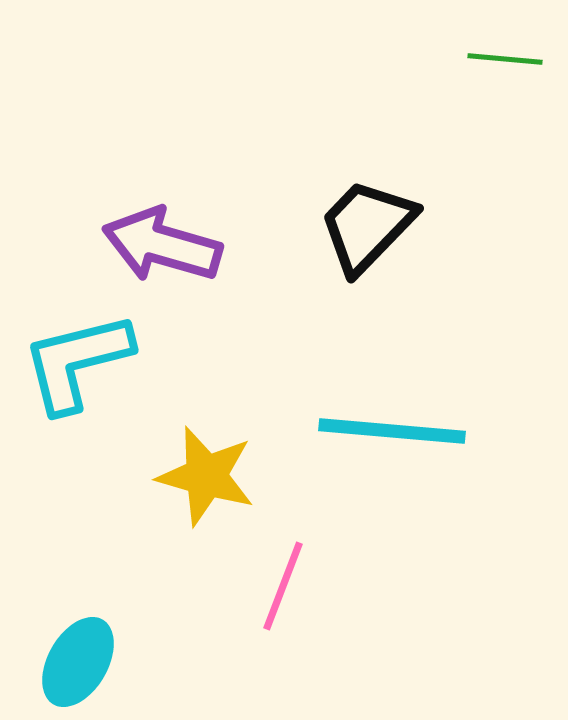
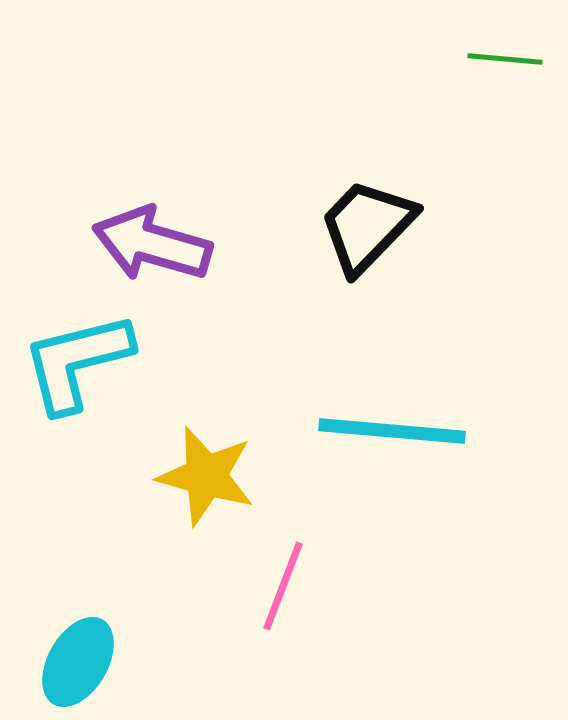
purple arrow: moved 10 px left, 1 px up
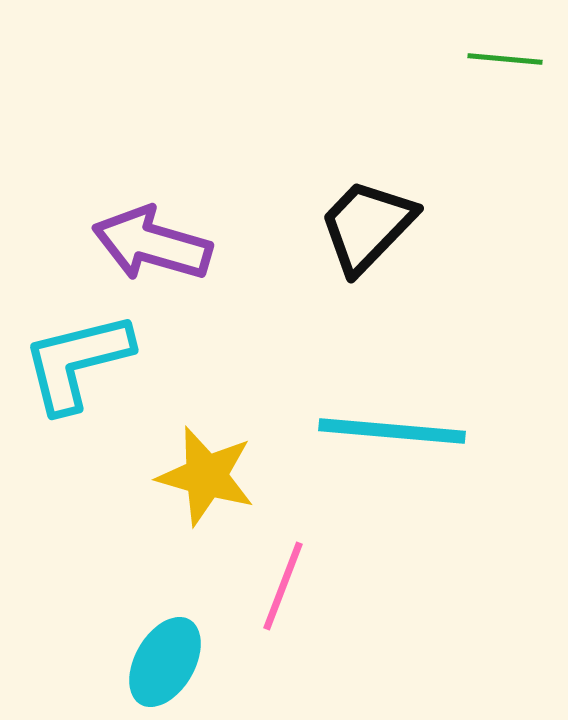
cyan ellipse: moved 87 px right
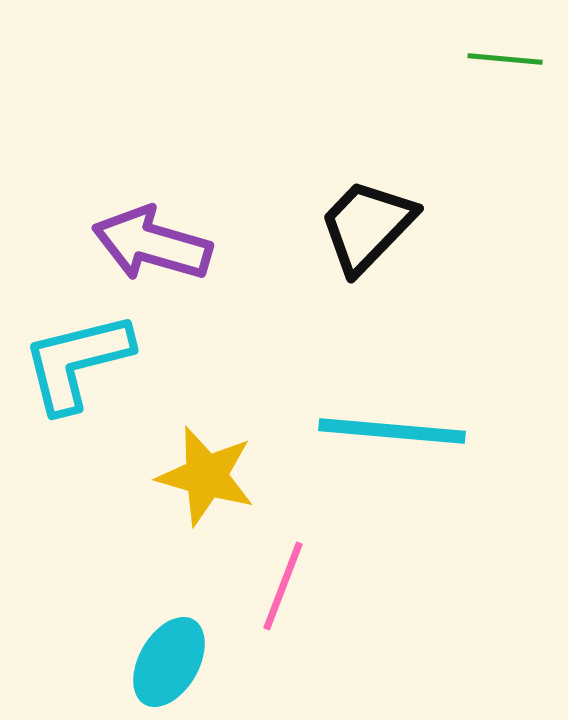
cyan ellipse: moved 4 px right
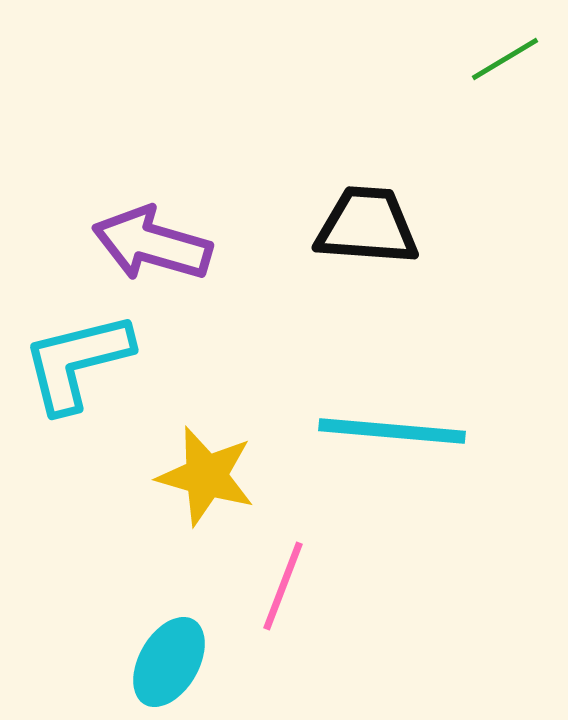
green line: rotated 36 degrees counterclockwise
black trapezoid: rotated 50 degrees clockwise
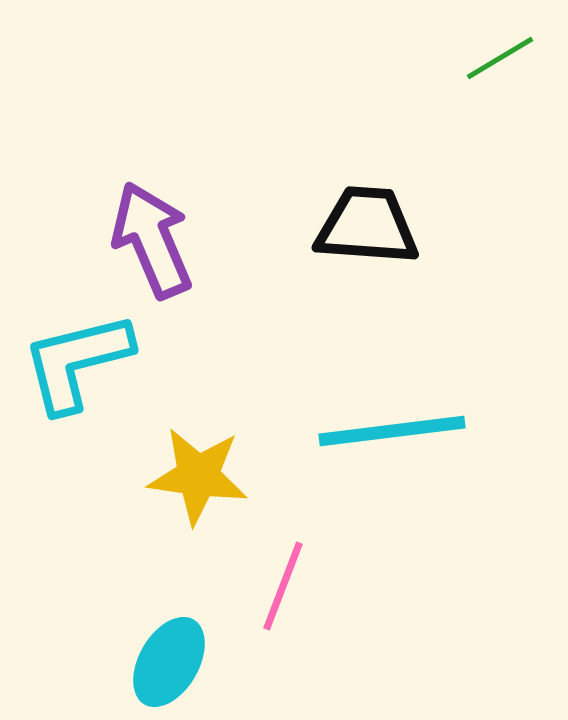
green line: moved 5 px left, 1 px up
purple arrow: moved 4 px up; rotated 51 degrees clockwise
cyan line: rotated 12 degrees counterclockwise
yellow star: moved 8 px left; rotated 8 degrees counterclockwise
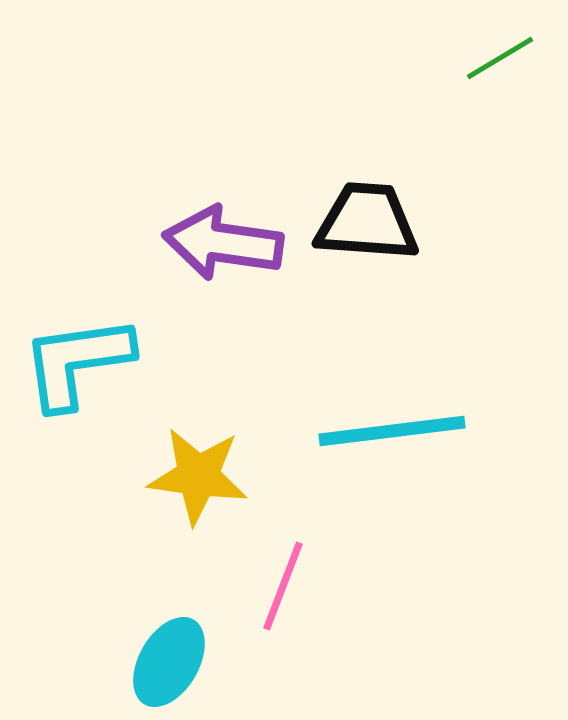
black trapezoid: moved 4 px up
purple arrow: moved 71 px right, 3 px down; rotated 59 degrees counterclockwise
cyan L-shape: rotated 6 degrees clockwise
